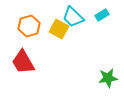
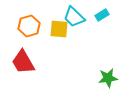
cyan trapezoid: moved 1 px right
yellow square: rotated 24 degrees counterclockwise
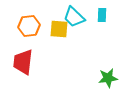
cyan rectangle: rotated 56 degrees counterclockwise
orange hexagon: rotated 10 degrees clockwise
red trapezoid: rotated 36 degrees clockwise
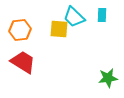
orange hexagon: moved 9 px left, 4 px down
red trapezoid: rotated 116 degrees clockwise
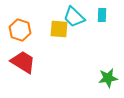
orange hexagon: rotated 25 degrees clockwise
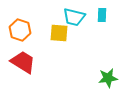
cyan trapezoid: rotated 30 degrees counterclockwise
yellow square: moved 4 px down
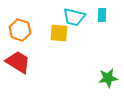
red trapezoid: moved 5 px left
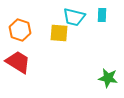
green star: rotated 18 degrees clockwise
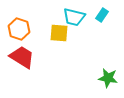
cyan rectangle: rotated 32 degrees clockwise
orange hexagon: moved 1 px left, 1 px up
red trapezoid: moved 4 px right, 5 px up
